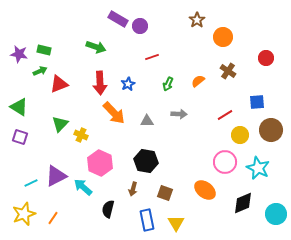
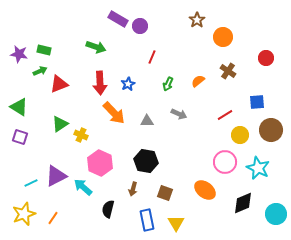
red line at (152, 57): rotated 48 degrees counterclockwise
gray arrow at (179, 114): rotated 21 degrees clockwise
green triangle at (60, 124): rotated 12 degrees clockwise
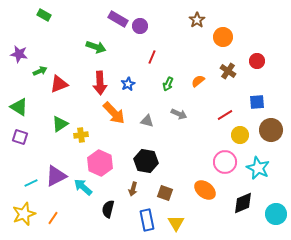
green rectangle at (44, 50): moved 35 px up; rotated 16 degrees clockwise
red circle at (266, 58): moved 9 px left, 3 px down
gray triangle at (147, 121): rotated 16 degrees clockwise
yellow cross at (81, 135): rotated 32 degrees counterclockwise
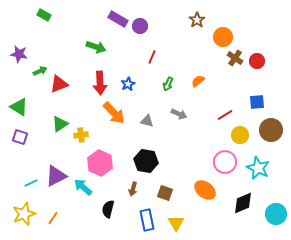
brown cross at (228, 71): moved 7 px right, 13 px up
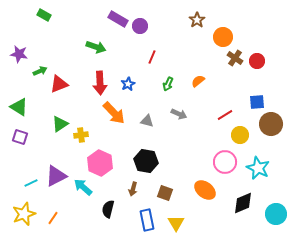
brown circle at (271, 130): moved 6 px up
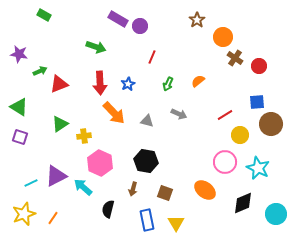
red circle at (257, 61): moved 2 px right, 5 px down
yellow cross at (81, 135): moved 3 px right, 1 px down
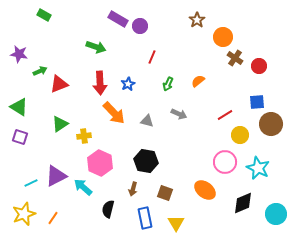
blue rectangle at (147, 220): moved 2 px left, 2 px up
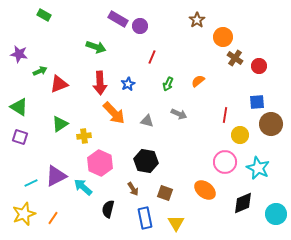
red line at (225, 115): rotated 49 degrees counterclockwise
brown arrow at (133, 189): rotated 48 degrees counterclockwise
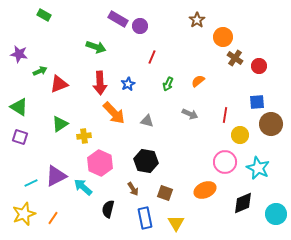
gray arrow at (179, 114): moved 11 px right
orange ellipse at (205, 190): rotated 60 degrees counterclockwise
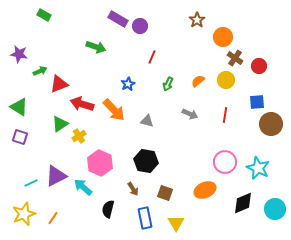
red arrow at (100, 83): moved 18 px left, 21 px down; rotated 110 degrees clockwise
orange arrow at (114, 113): moved 3 px up
yellow circle at (240, 135): moved 14 px left, 55 px up
yellow cross at (84, 136): moved 5 px left; rotated 24 degrees counterclockwise
cyan circle at (276, 214): moved 1 px left, 5 px up
